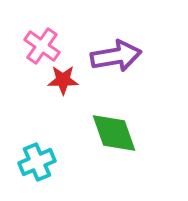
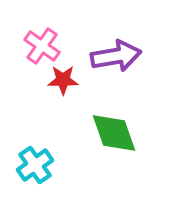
cyan cross: moved 2 px left, 3 px down; rotated 12 degrees counterclockwise
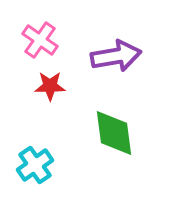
pink cross: moved 2 px left, 6 px up
red star: moved 13 px left, 6 px down
green diamond: rotated 12 degrees clockwise
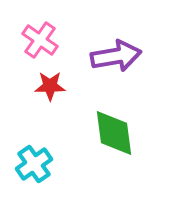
cyan cross: moved 1 px left, 1 px up
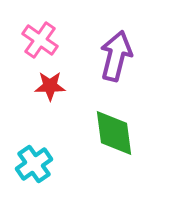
purple arrow: rotated 66 degrees counterclockwise
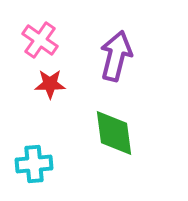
red star: moved 2 px up
cyan cross: rotated 30 degrees clockwise
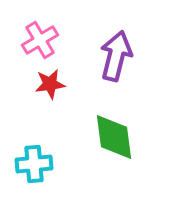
pink cross: rotated 24 degrees clockwise
red star: rotated 8 degrees counterclockwise
green diamond: moved 4 px down
